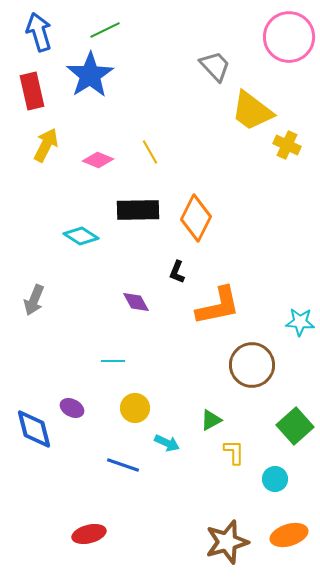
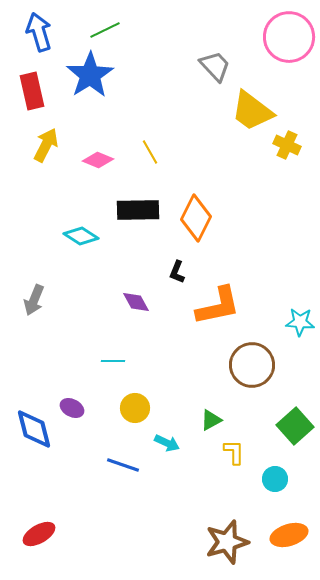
red ellipse: moved 50 px left; rotated 16 degrees counterclockwise
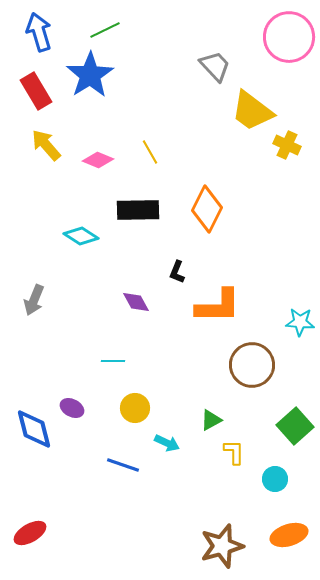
red rectangle: moved 4 px right; rotated 18 degrees counterclockwise
yellow arrow: rotated 68 degrees counterclockwise
orange diamond: moved 11 px right, 9 px up
orange L-shape: rotated 12 degrees clockwise
red ellipse: moved 9 px left, 1 px up
brown star: moved 5 px left, 4 px down
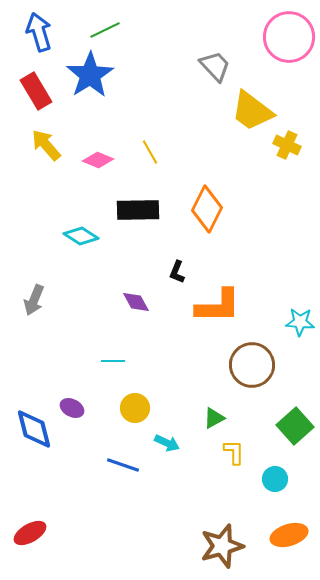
green triangle: moved 3 px right, 2 px up
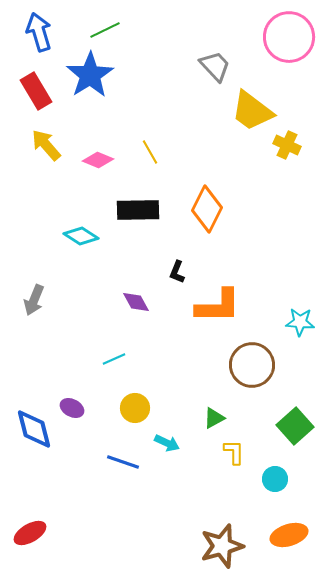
cyan line: moved 1 px right, 2 px up; rotated 25 degrees counterclockwise
blue line: moved 3 px up
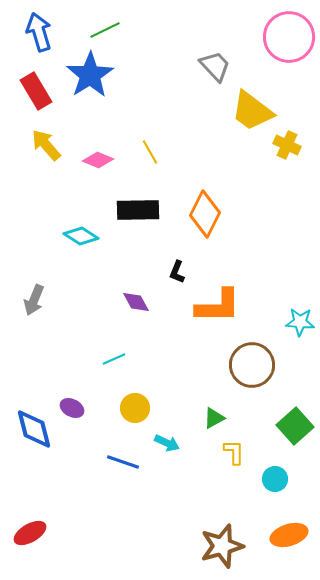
orange diamond: moved 2 px left, 5 px down
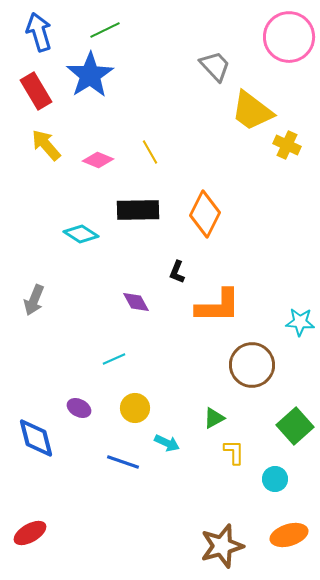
cyan diamond: moved 2 px up
purple ellipse: moved 7 px right
blue diamond: moved 2 px right, 9 px down
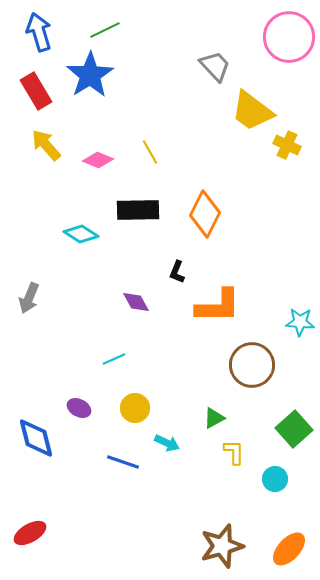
gray arrow: moved 5 px left, 2 px up
green square: moved 1 px left, 3 px down
orange ellipse: moved 14 px down; rotated 30 degrees counterclockwise
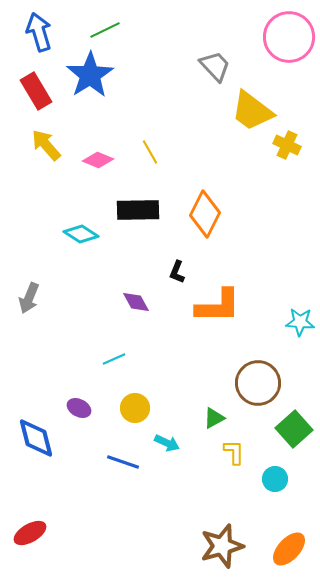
brown circle: moved 6 px right, 18 px down
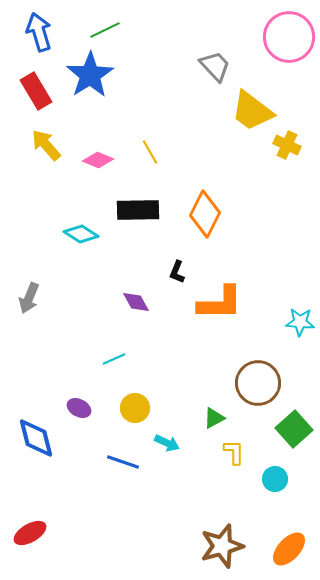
orange L-shape: moved 2 px right, 3 px up
